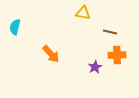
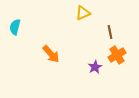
yellow triangle: rotated 35 degrees counterclockwise
brown line: rotated 64 degrees clockwise
orange cross: rotated 30 degrees counterclockwise
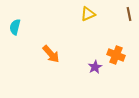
yellow triangle: moved 5 px right, 1 px down
brown line: moved 19 px right, 18 px up
orange cross: moved 1 px left; rotated 36 degrees counterclockwise
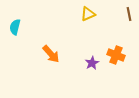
purple star: moved 3 px left, 4 px up
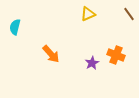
brown line: rotated 24 degrees counterclockwise
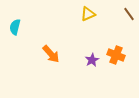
purple star: moved 3 px up
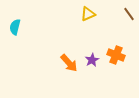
orange arrow: moved 18 px right, 9 px down
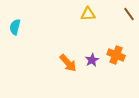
yellow triangle: rotated 21 degrees clockwise
orange arrow: moved 1 px left
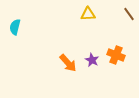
purple star: rotated 16 degrees counterclockwise
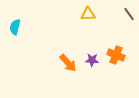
purple star: rotated 24 degrees counterclockwise
